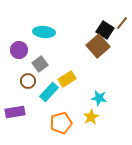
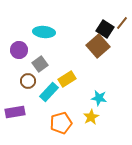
black square: moved 1 px up
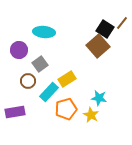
yellow star: moved 2 px up; rotated 14 degrees counterclockwise
orange pentagon: moved 5 px right, 14 px up
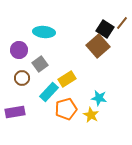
brown circle: moved 6 px left, 3 px up
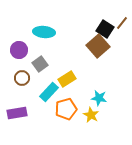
purple rectangle: moved 2 px right, 1 px down
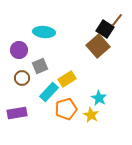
brown line: moved 5 px left, 3 px up
gray square: moved 2 px down; rotated 14 degrees clockwise
cyan star: rotated 21 degrees clockwise
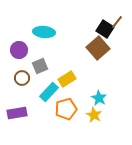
brown line: moved 2 px down
brown square: moved 2 px down
yellow star: moved 3 px right
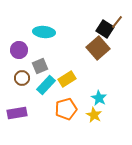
cyan rectangle: moved 3 px left, 7 px up
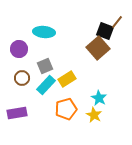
black square: moved 2 px down; rotated 12 degrees counterclockwise
purple circle: moved 1 px up
gray square: moved 5 px right
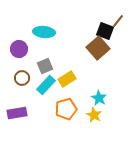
brown line: moved 1 px right, 1 px up
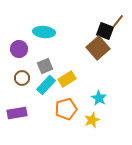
yellow star: moved 2 px left, 5 px down; rotated 21 degrees clockwise
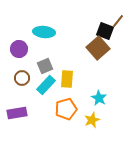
yellow rectangle: rotated 54 degrees counterclockwise
